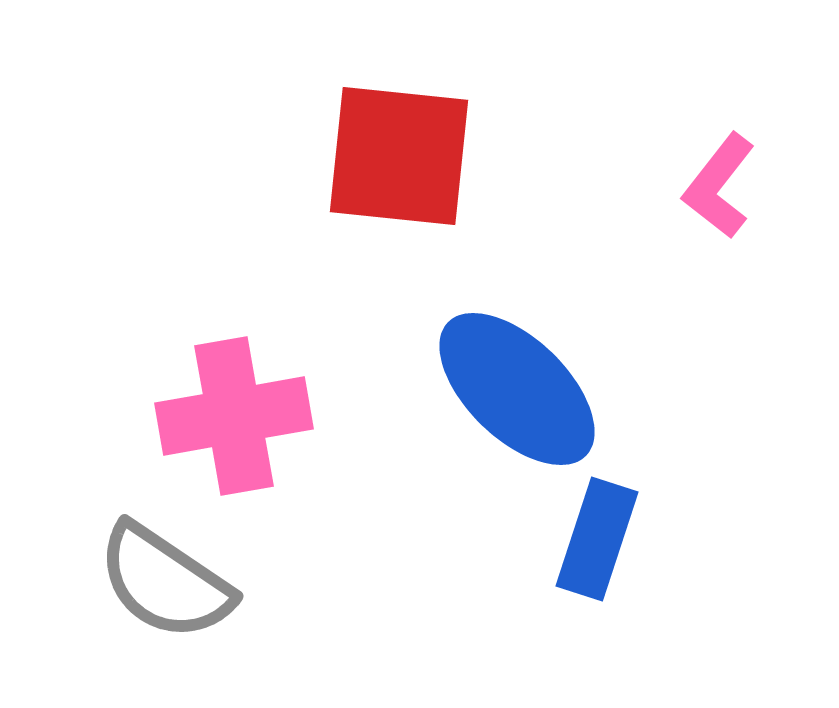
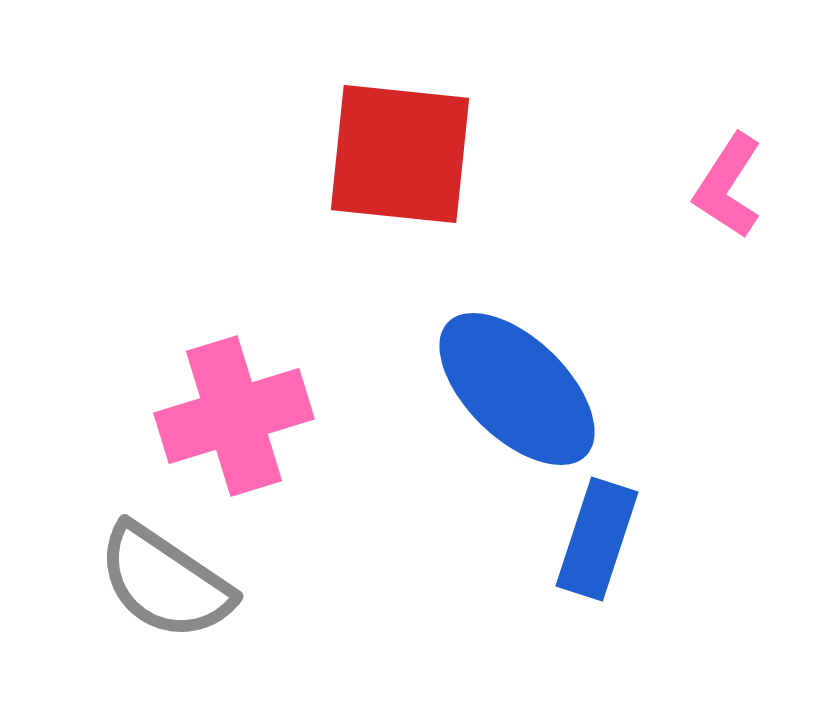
red square: moved 1 px right, 2 px up
pink L-shape: moved 9 px right; rotated 5 degrees counterclockwise
pink cross: rotated 7 degrees counterclockwise
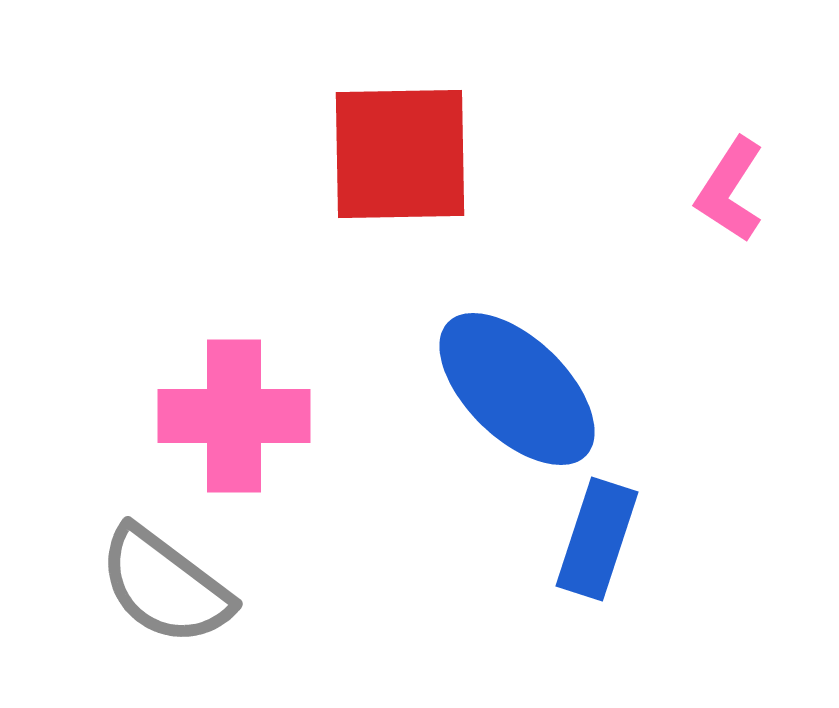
red square: rotated 7 degrees counterclockwise
pink L-shape: moved 2 px right, 4 px down
pink cross: rotated 17 degrees clockwise
gray semicircle: moved 4 px down; rotated 3 degrees clockwise
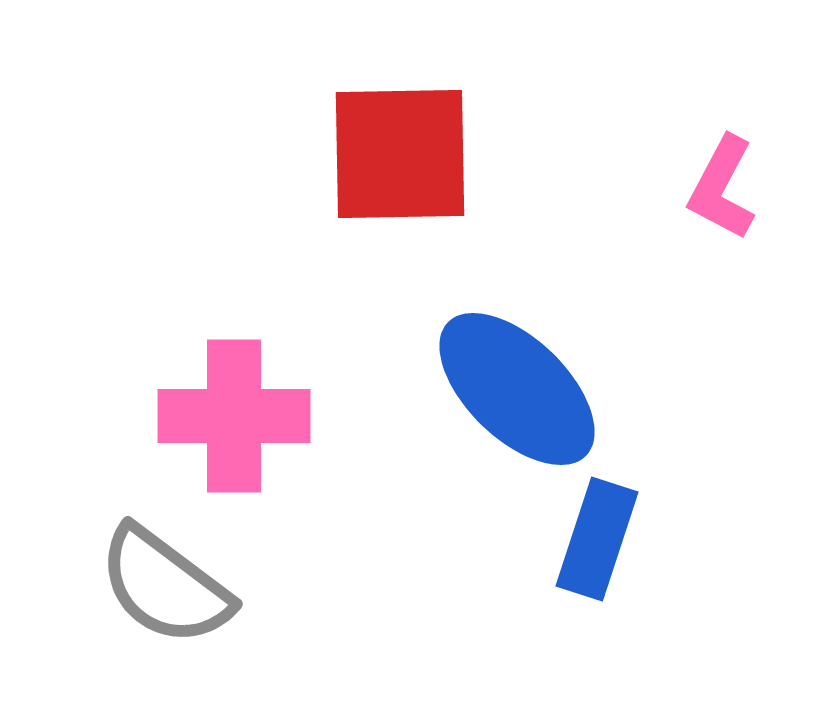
pink L-shape: moved 8 px left, 2 px up; rotated 5 degrees counterclockwise
